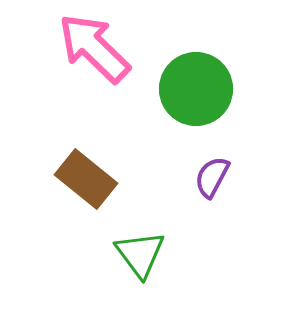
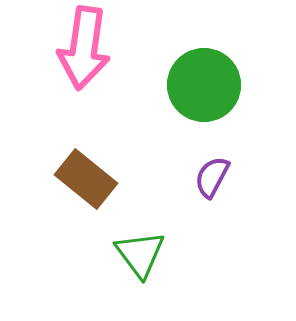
pink arrow: moved 10 px left; rotated 126 degrees counterclockwise
green circle: moved 8 px right, 4 px up
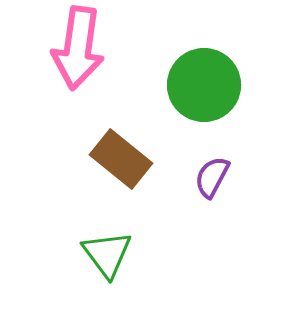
pink arrow: moved 6 px left
brown rectangle: moved 35 px right, 20 px up
green triangle: moved 33 px left
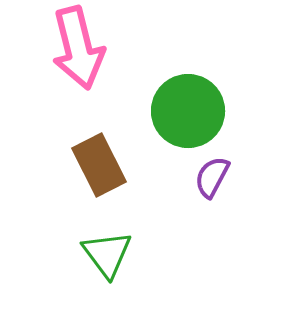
pink arrow: rotated 22 degrees counterclockwise
green circle: moved 16 px left, 26 px down
brown rectangle: moved 22 px left, 6 px down; rotated 24 degrees clockwise
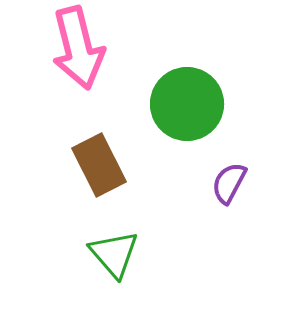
green circle: moved 1 px left, 7 px up
purple semicircle: moved 17 px right, 6 px down
green triangle: moved 7 px right; rotated 4 degrees counterclockwise
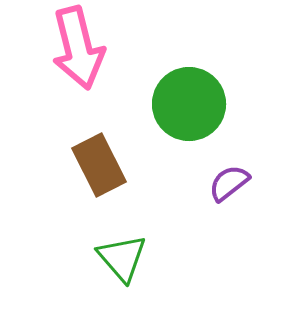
green circle: moved 2 px right
purple semicircle: rotated 24 degrees clockwise
green triangle: moved 8 px right, 4 px down
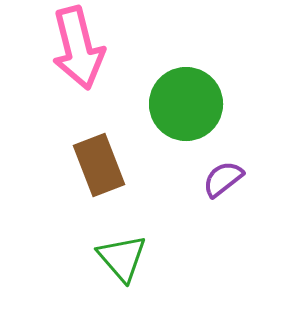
green circle: moved 3 px left
brown rectangle: rotated 6 degrees clockwise
purple semicircle: moved 6 px left, 4 px up
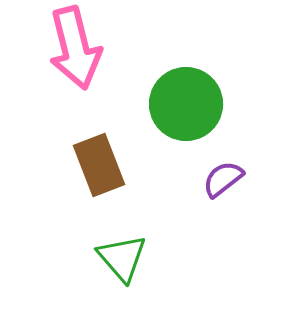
pink arrow: moved 3 px left
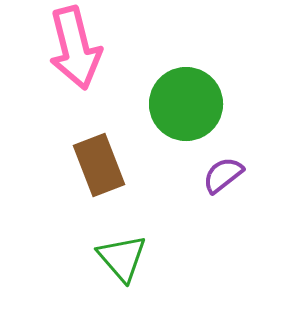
purple semicircle: moved 4 px up
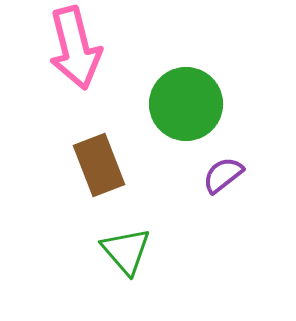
green triangle: moved 4 px right, 7 px up
